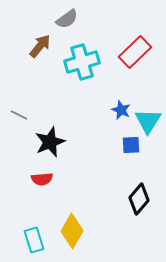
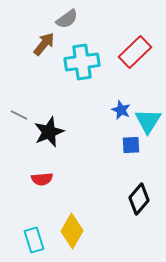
brown arrow: moved 4 px right, 2 px up
cyan cross: rotated 8 degrees clockwise
black star: moved 1 px left, 10 px up
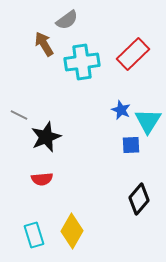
gray semicircle: moved 1 px down
brown arrow: rotated 70 degrees counterclockwise
red rectangle: moved 2 px left, 2 px down
black star: moved 3 px left, 5 px down
cyan rectangle: moved 5 px up
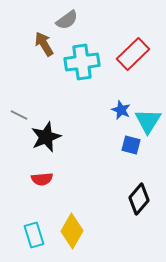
blue square: rotated 18 degrees clockwise
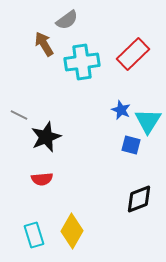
black diamond: rotated 28 degrees clockwise
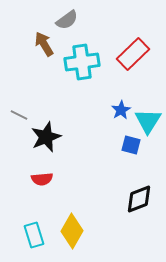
blue star: rotated 18 degrees clockwise
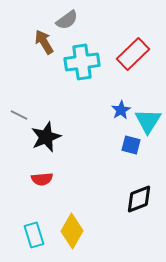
brown arrow: moved 2 px up
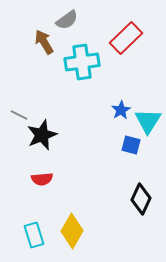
red rectangle: moved 7 px left, 16 px up
black star: moved 4 px left, 2 px up
black diamond: moved 2 px right; rotated 44 degrees counterclockwise
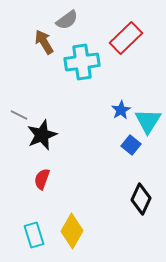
blue square: rotated 24 degrees clockwise
red semicircle: rotated 115 degrees clockwise
